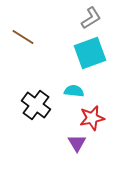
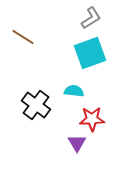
red star: moved 1 px down; rotated 10 degrees clockwise
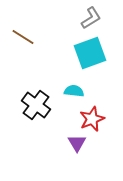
red star: rotated 20 degrees counterclockwise
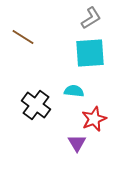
cyan square: rotated 16 degrees clockwise
red star: moved 2 px right
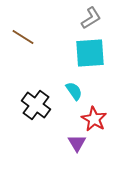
cyan semicircle: rotated 48 degrees clockwise
red star: rotated 20 degrees counterclockwise
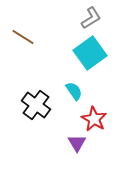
cyan square: rotated 32 degrees counterclockwise
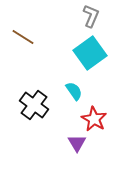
gray L-shape: moved 2 px up; rotated 35 degrees counterclockwise
black cross: moved 2 px left
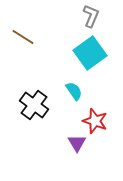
red star: moved 1 px right, 2 px down; rotated 10 degrees counterclockwise
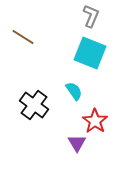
cyan square: rotated 32 degrees counterclockwise
red star: rotated 15 degrees clockwise
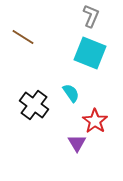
cyan semicircle: moved 3 px left, 2 px down
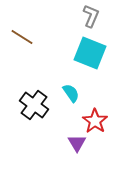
brown line: moved 1 px left
